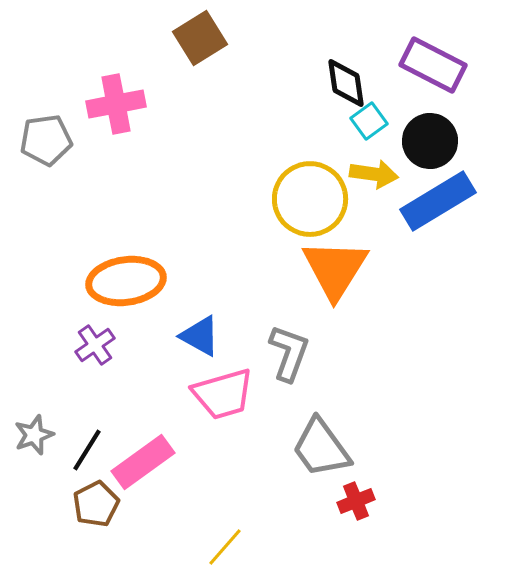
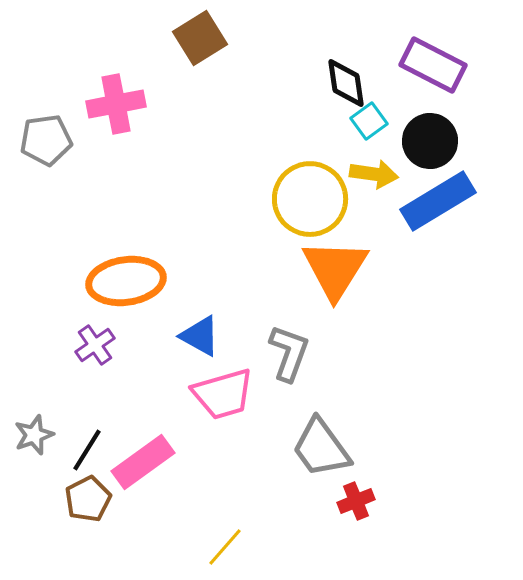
brown pentagon: moved 8 px left, 5 px up
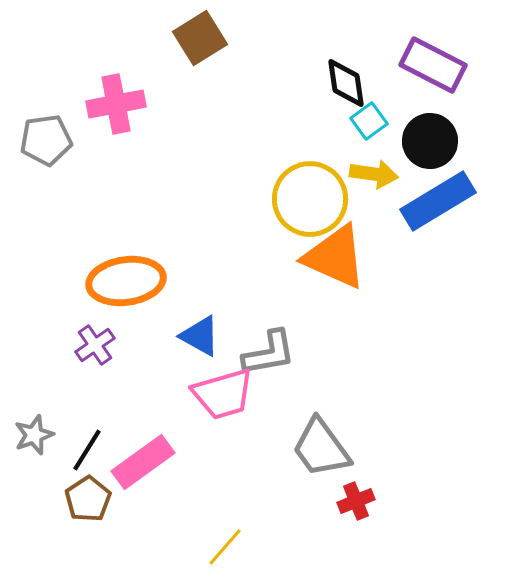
orange triangle: moved 12 px up; rotated 38 degrees counterclockwise
gray L-shape: moved 20 px left; rotated 60 degrees clockwise
brown pentagon: rotated 6 degrees counterclockwise
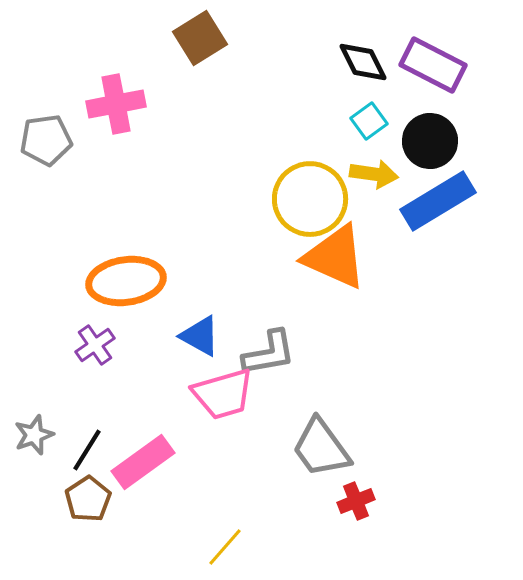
black diamond: moved 17 px right, 21 px up; rotated 18 degrees counterclockwise
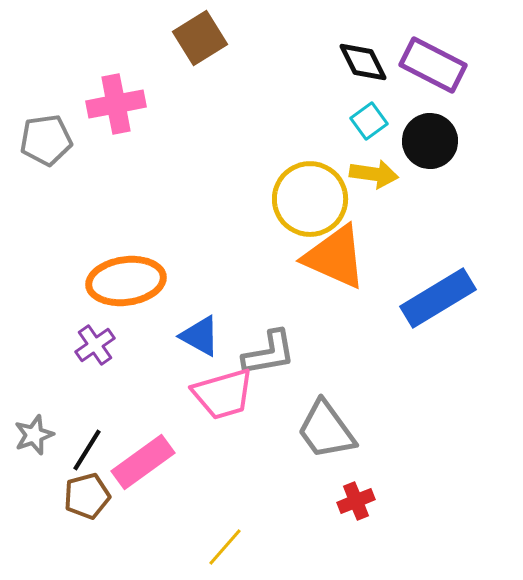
blue rectangle: moved 97 px down
gray trapezoid: moved 5 px right, 18 px up
brown pentagon: moved 1 px left, 3 px up; rotated 18 degrees clockwise
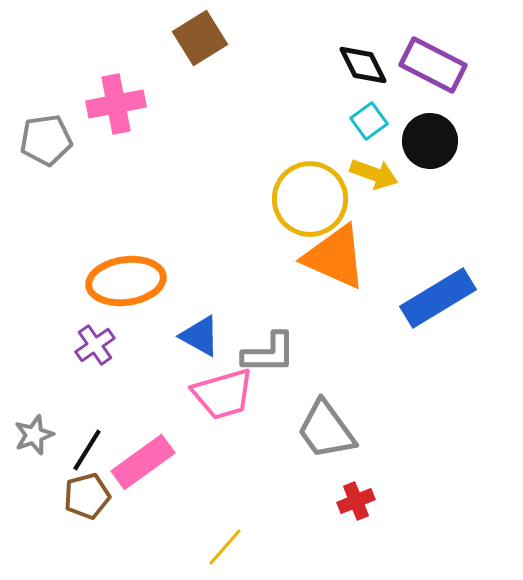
black diamond: moved 3 px down
yellow arrow: rotated 12 degrees clockwise
gray L-shape: rotated 10 degrees clockwise
